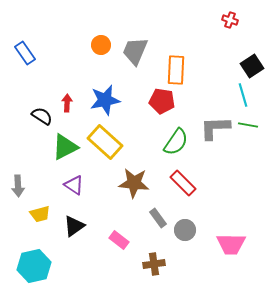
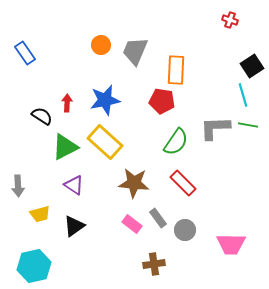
pink rectangle: moved 13 px right, 16 px up
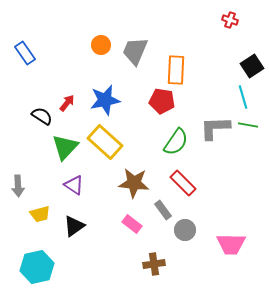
cyan line: moved 2 px down
red arrow: rotated 36 degrees clockwise
green triangle: rotated 20 degrees counterclockwise
gray rectangle: moved 5 px right, 8 px up
cyan hexagon: moved 3 px right, 1 px down
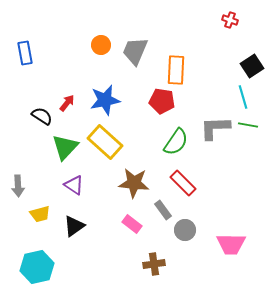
blue rectangle: rotated 25 degrees clockwise
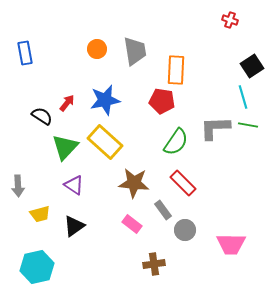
orange circle: moved 4 px left, 4 px down
gray trapezoid: rotated 148 degrees clockwise
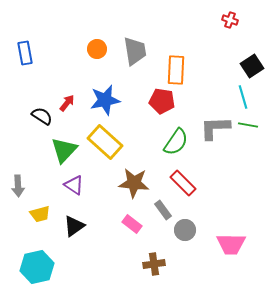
green triangle: moved 1 px left, 3 px down
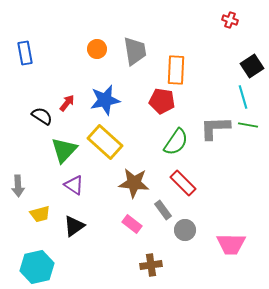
brown cross: moved 3 px left, 1 px down
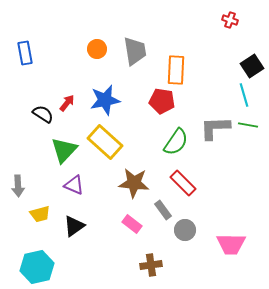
cyan line: moved 1 px right, 2 px up
black semicircle: moved 1 px right, 2 px up
purple triangle: rotated 10 degrees counterclockwise
